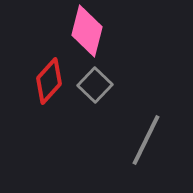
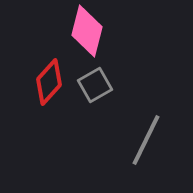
red diamond: moved 1 px down
gray square: rotated 16 degrees clockwise
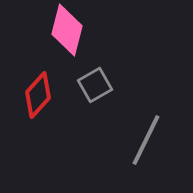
pink diamond: moved 20 px left, 1 px up
red diamond: moved 11 px left, 13 px down
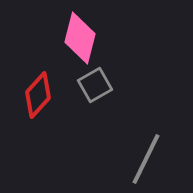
pink diamond: moved 13 px right, 8 px down
gray line: moved 19 px down
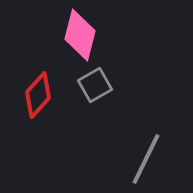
pink diamond: moved 3 px up
